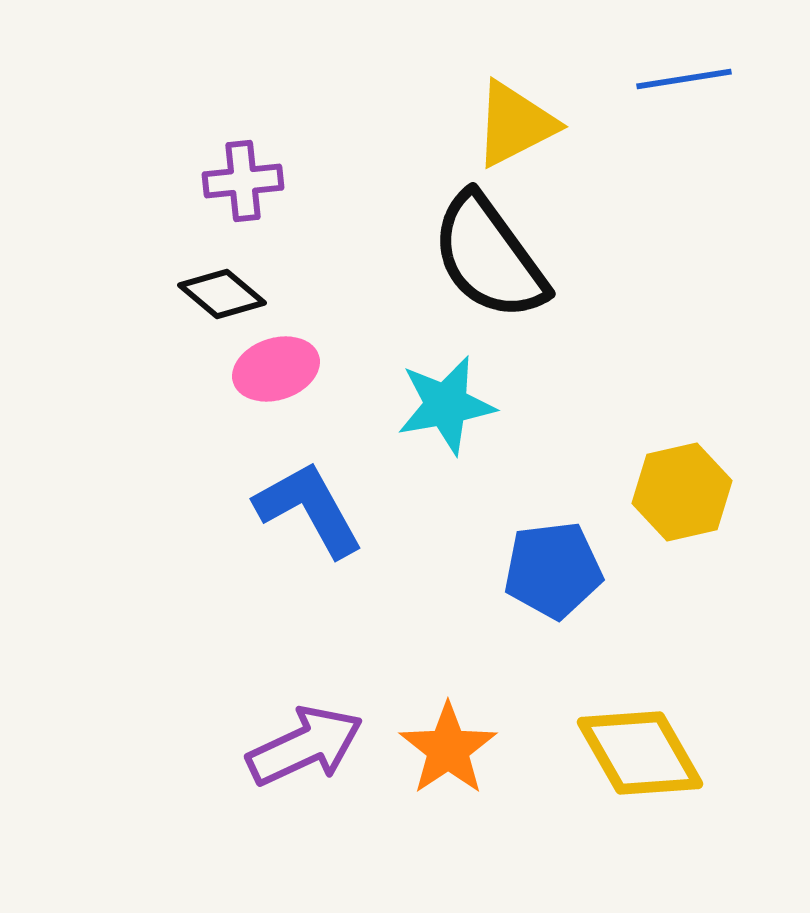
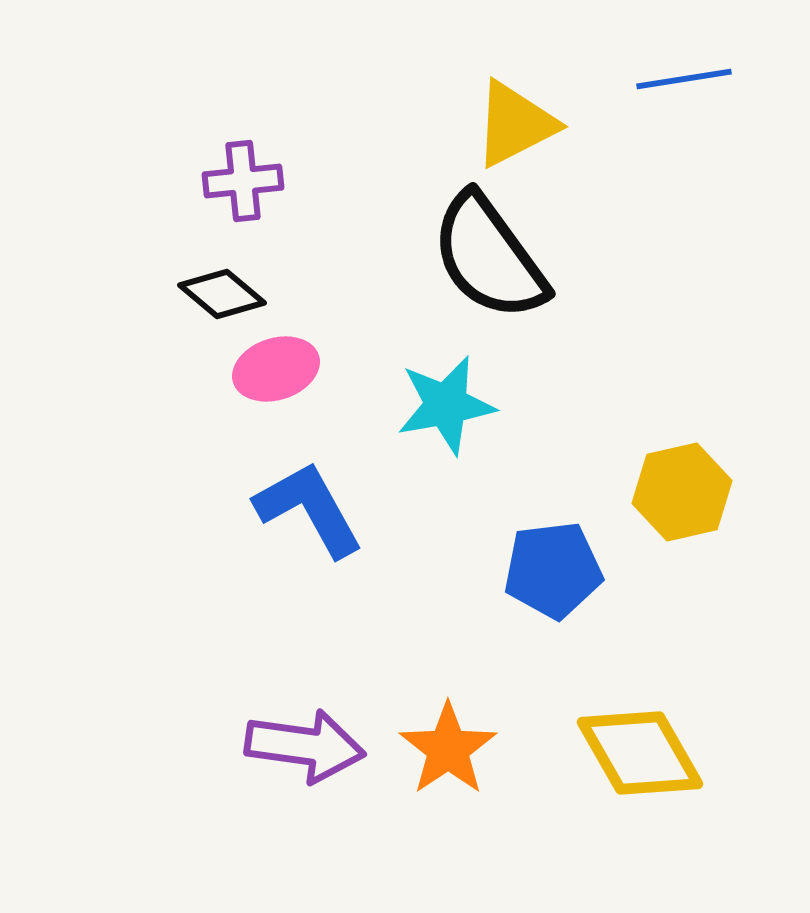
purple arrow: rotated 33 degrees clockwise
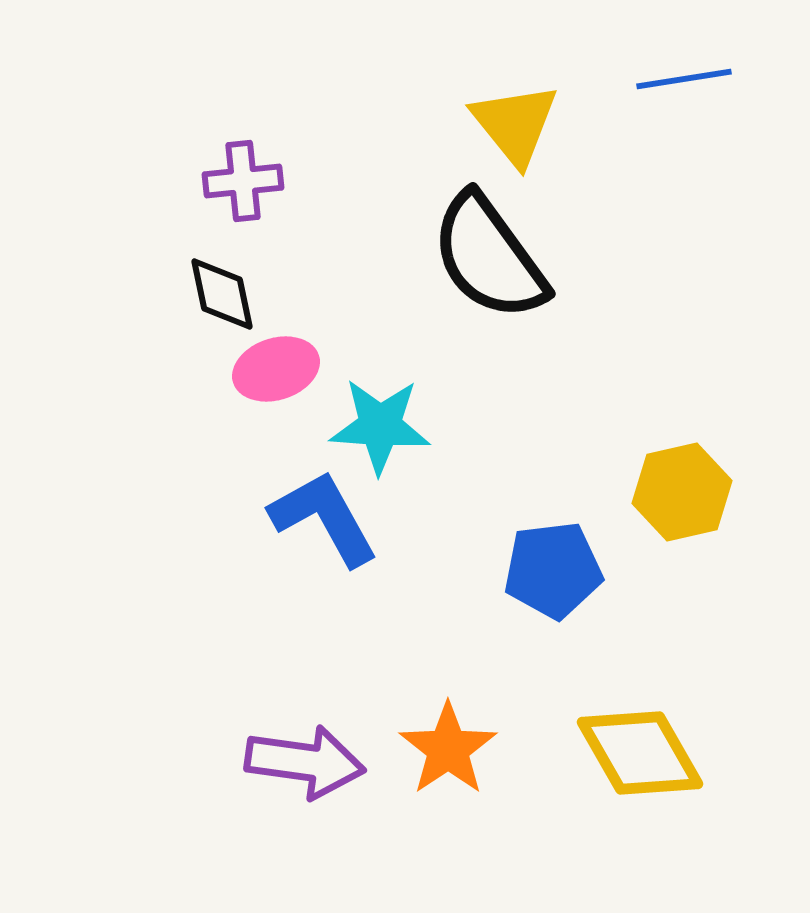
yellow triangle: rotated 42 degrees counterclockwise
black diamond: rotated 38 degrees clockwise
cyan star: moved 66 px left, 21 px down; rotated 14 degrees clockwise
blue L-shape: moved 15 px right, 9 px down
purple arrow: moved 16 px down
